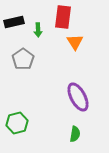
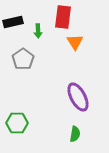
black rectangle: moved 1 px left
green arrow: moved 1 px down
green hexagon: rotated 15 degrees clockwise
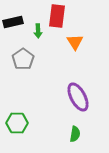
red rectangle: moved 6 px left, 1 px up
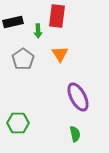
orange triangle: moved 15 px left, 12 px down
green hexagon: moved 1 px right
green semicircle: rotated 21 degrees counterclockwise
